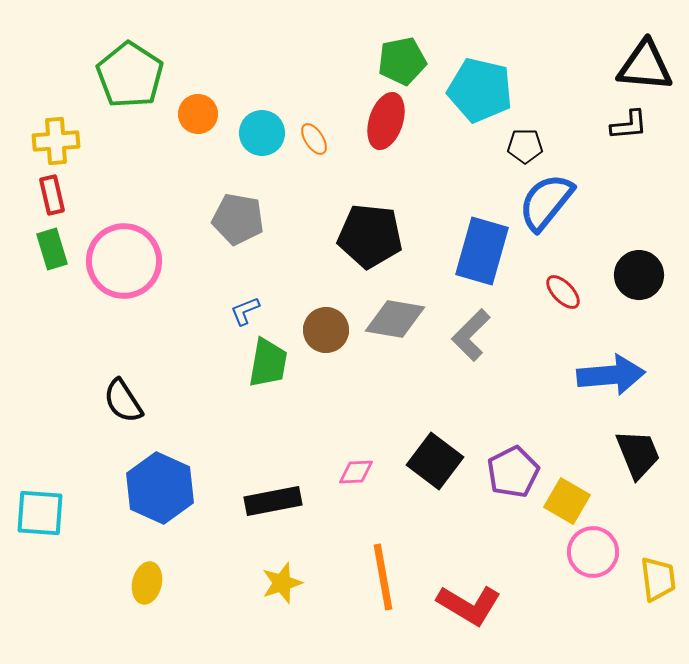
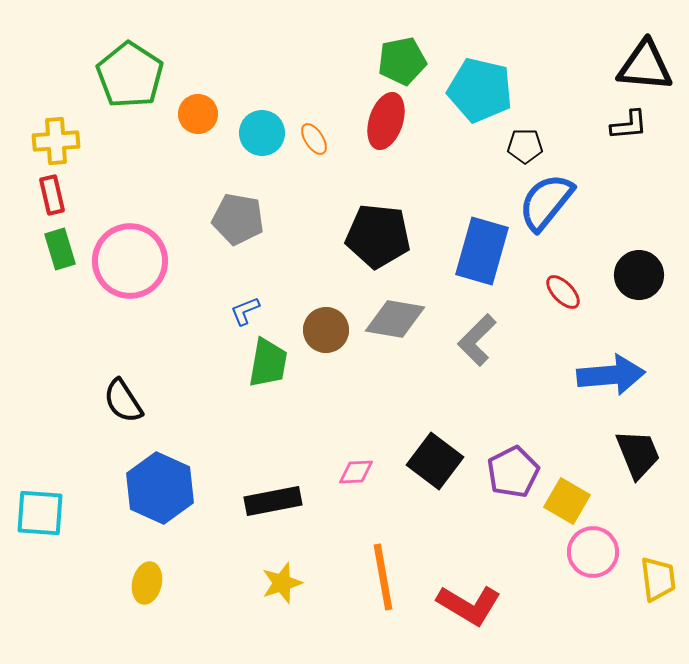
black pentagon at (370, 236): moved 8 px right
green rectangle at (52, 249): moved 8 px right
pink circle at (124, 261): moved 6 px right
gray L-shape at (471, 335): moved 6 px right, 5 px down
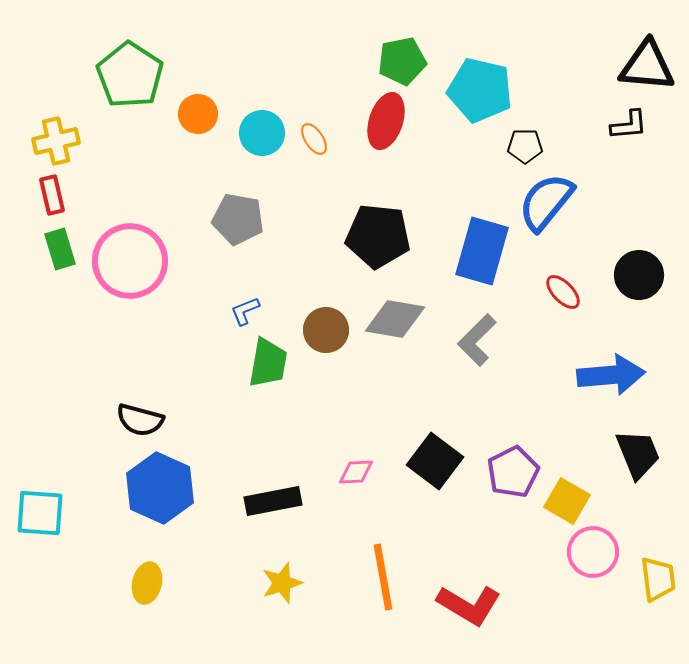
black triangle at (645, 66): moved 2 px right
yellow cross at (56, 141): rotated 9 degrees counterclockwise
black semicircle at (123, 401): moved 17 px right, 19 px down; rotated 42 degrees counterclockwise
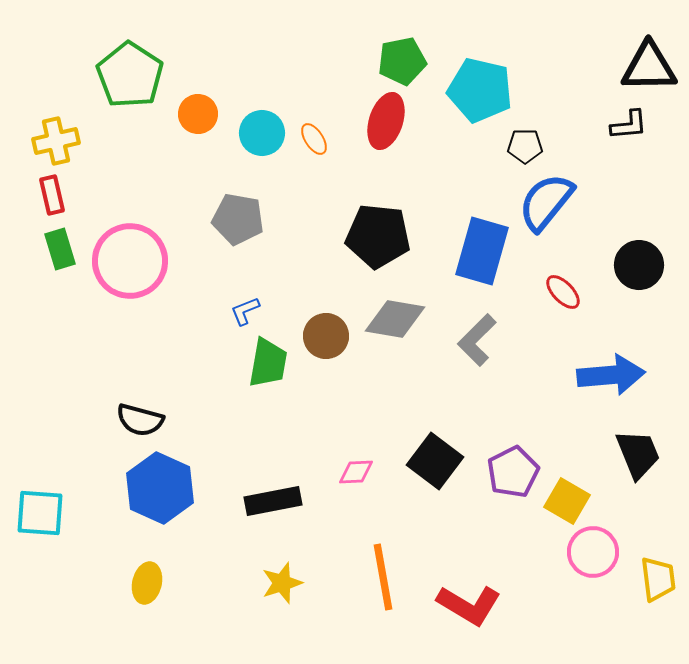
black triangle at (647, 66): moved 2 px right, 1 px down; rotated 6 degrees counterclockwise
black circle at (639, 275): moved 10 px up
brown circle at (326, 330): moved 6 px down
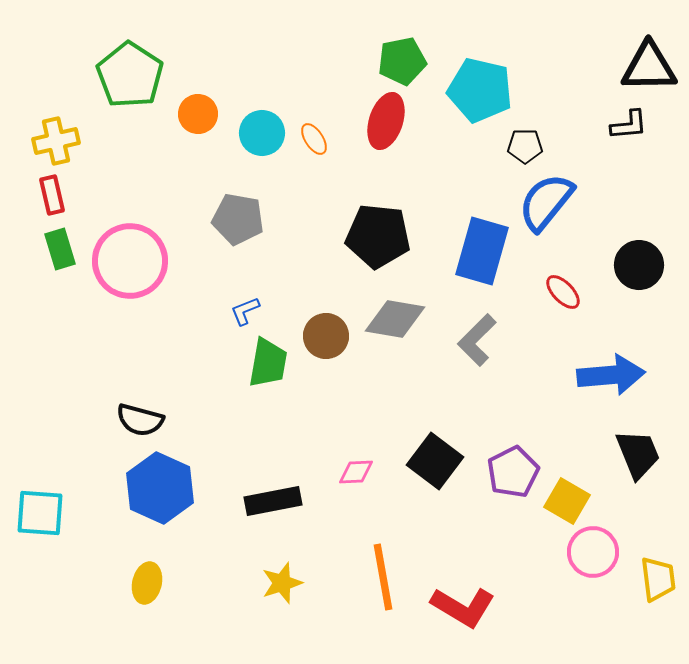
red L-shape at (469, 605): moved 6 px left, 2 px down
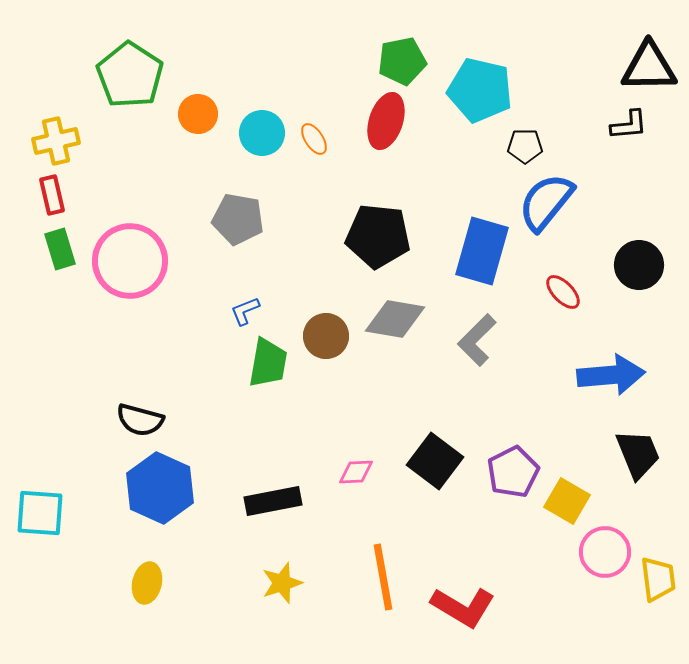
pink circle at (593, 552): moved 12 px right
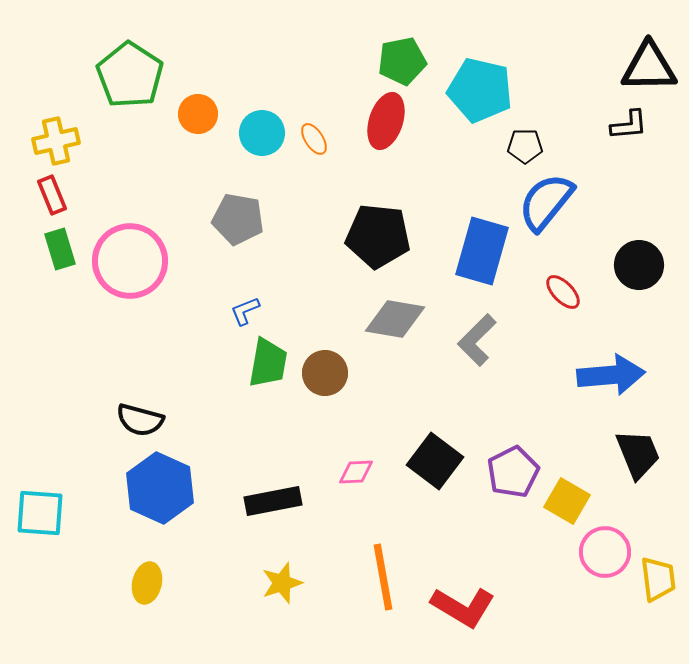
red rectangle at (52, 195): rotated 9 degrees counterclockwise
brown circle at (326, 336): moved 1 px left, 37 px down
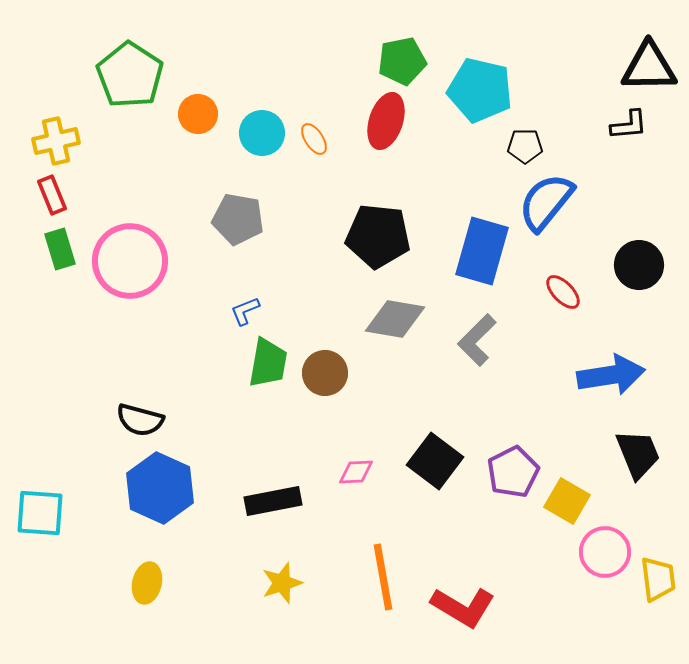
blue arrow at (611, 375): rotated 4 degrees counterclockwise
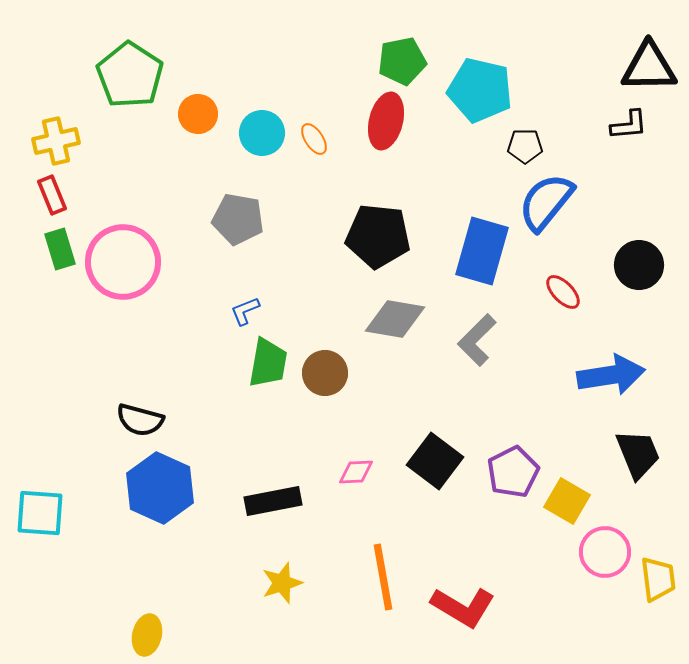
red ellipse at (386, 121): rotated 4 degrees counterclockwise
pink circle at (130, 261): moved 7 px left, 1 px down
yellow ellipse at (147, 583): moved 52 px down
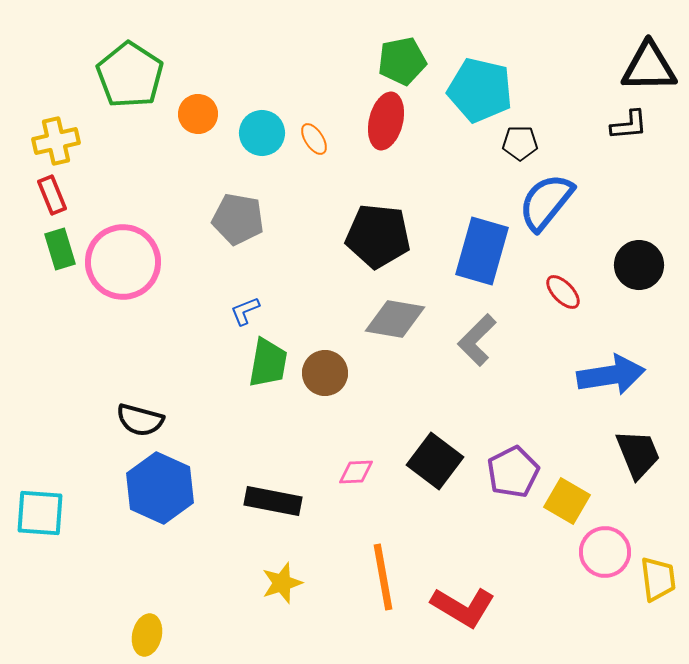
black pentagon at (525, 146): moved 5 px left, 3 px up
black rectangle at (273, 501): rotated 22 degrees clockwise
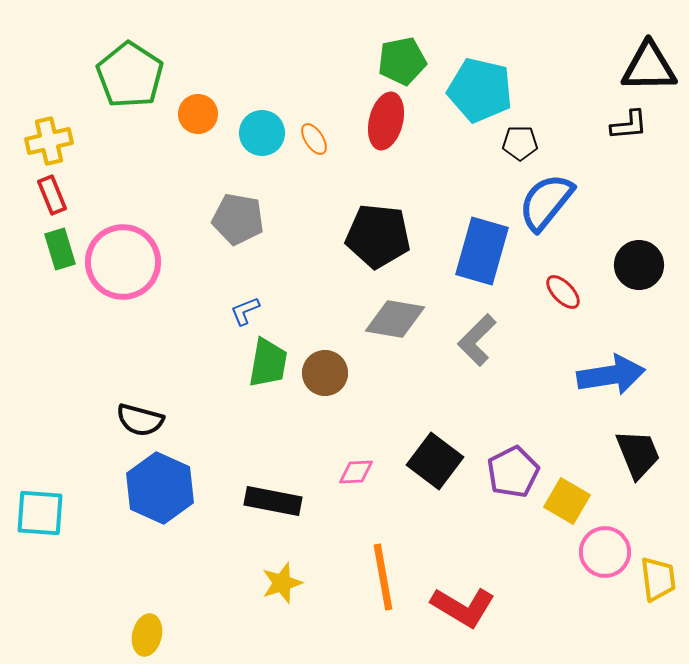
yellow cross at (56, 141): moved 7 px left
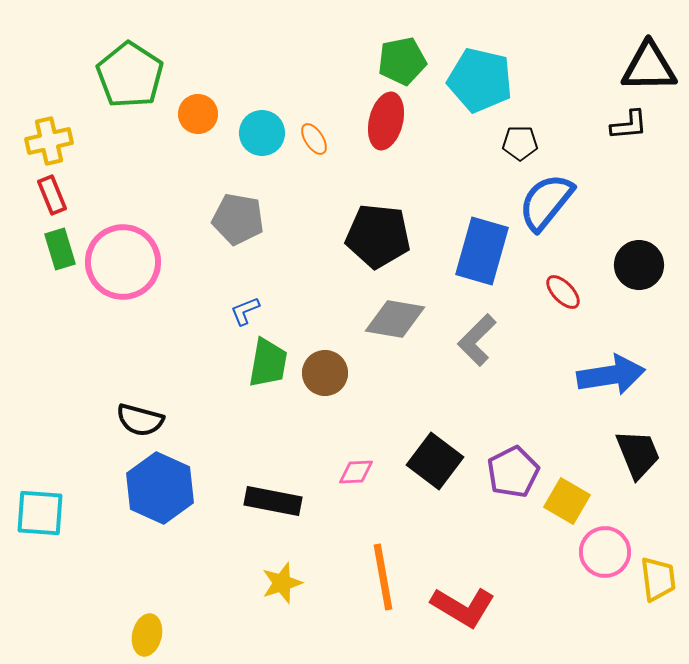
cyan pentagon at (480, 90): moved 10 px up
